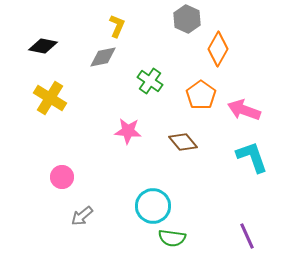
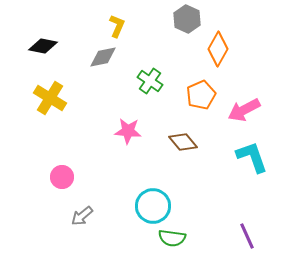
orange pentagon: rotated 12 degrees clockwise
pink arrow: rotated 48 degrees counterclockwise
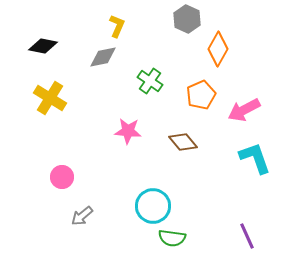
cyan L-shape: moved 3 px right, 1 px down
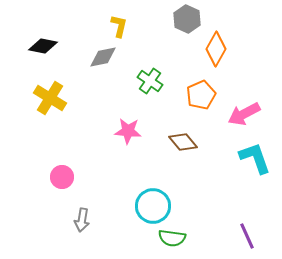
yellow L-shape: moved 2 px right; rotated 10 degrees counterclockwise
orange diamond: moved 2 px left
pink arrow: moved 4 px down
gray arrow: moved 4 px down; rotated 40 degrees counterclockwise
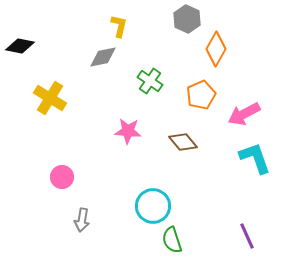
black diamond: moved 23 px left
green semicircle: moved 2 px down; rotated 64 degrees clockwise
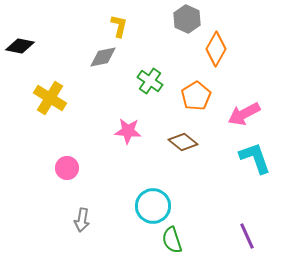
orange pentagon: moved 5 px left, 1 px down; rotated 8 degrees counterclockwise
brown diamond: rotated 12 degrees counterclockwise
pink circle: moved 5 px right, 9 px up
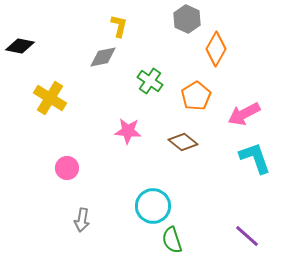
purple line: rotated 24 degrees counterclockwise
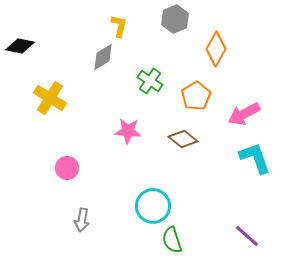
gray hexagon: moved 12 px left; rotated 12 degrees clockwise
gray diamond: rotated 20 degrees counterclockwise
brown diamond: moved 3 px up
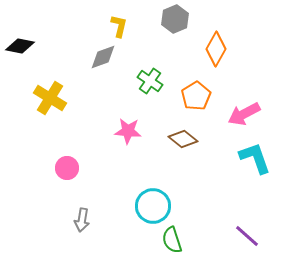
gray diamond: rotated 12 degrees clockwise
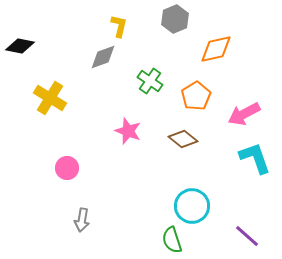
orange diamond: rotated 48 degrees clockwise
pink star: rotated 16 degrees clockwise
cyan circle: moved 39 px right
